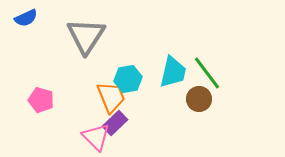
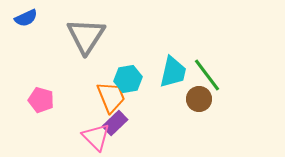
green line: moved 2 px down
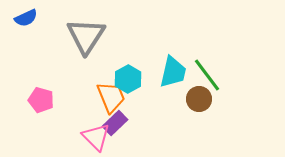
cyan hexagon: rotated 20 degrees counterclockwise
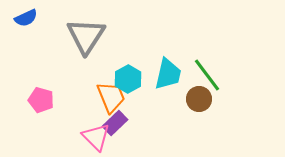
cyan trapezoid: moved 5 px left, 2 px down
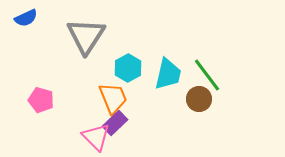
cyan hexagon: moved 11 px up
orange trapezoid: moved 2 px right, 1 px down
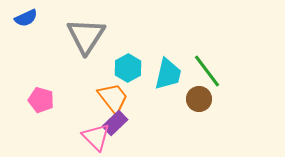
green line: moved 4 px up
orange trapezoid: rotated 16 degrees counterclockwise
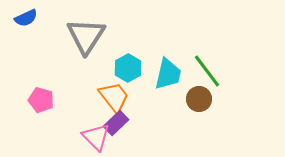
orange trapezoid: moved 1 px right, 1 px up
purple rectangle: moved 1 px right
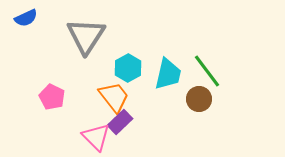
pink pentagon: moved 11 px right, 3 px up; rotated 10 degrees clockwise
purple rectangle: moved 4 px right, 1 px up
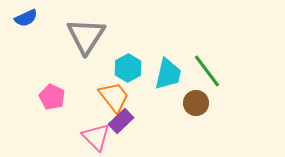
brown circle: moved 3 px left, 4 px down
purple rectangle: moved 1 px right, 1 px up
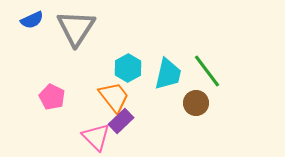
blue semicircle: moved 6 px right, 2 px down
gray triangle: moved 10 px left, 8 px up
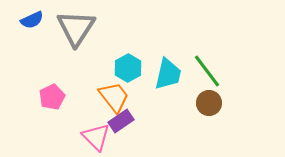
pink pentagon: rotated 20 degrees clockwise
brown circle: moved 13 px right
purple rectangle: rotated 10 degrees clockwise
